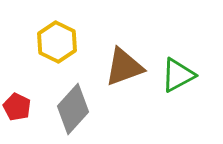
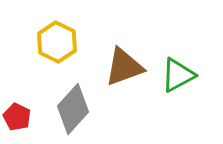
red pentagon: moved 10 px down
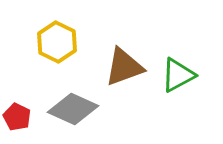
gray diamond: rotated 72 degrees clockwise
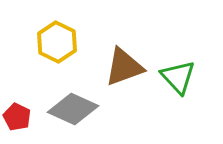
green triangle: moved 2 px down; rotated 45 degrees counterclockwise
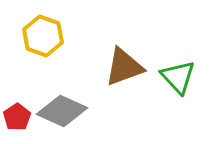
yellow hexagon: moved 14 px left, 6 px up; rotated 6 degrees counterclockwise
gray diamond: moved 11 px left, 2 px down
red pentagon: rotated 12 degrees clockwise
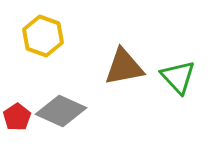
brown triangle: rotated 9 degrees clockwise
gray diamond: moved 1 px left
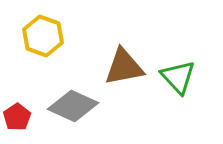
gray diamond: moved 12 px right, 5 px up
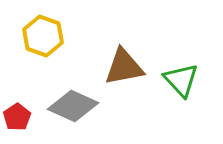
green triangle: moved 3 px right, 3 px down
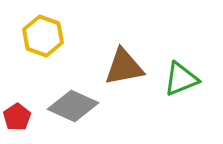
green triangle: moved 1 px up; rotated 51 degrees clockwise
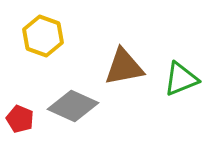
red pentagon: moved 3 px right, 2 px down; rotated 16 degrees counterclockwise
